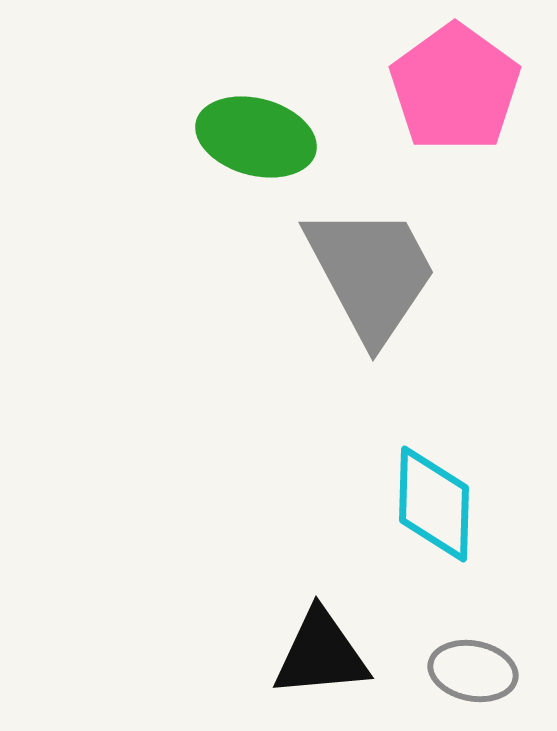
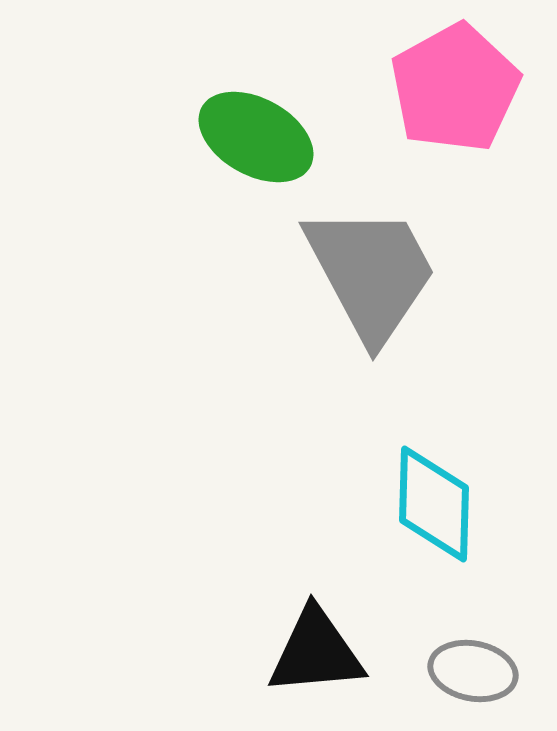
pink pentagon: rotated 7 degrees clockwise
green ellipse: rotated 14 degrees clockwise
black triangle: moved 5 px left, 2 px up
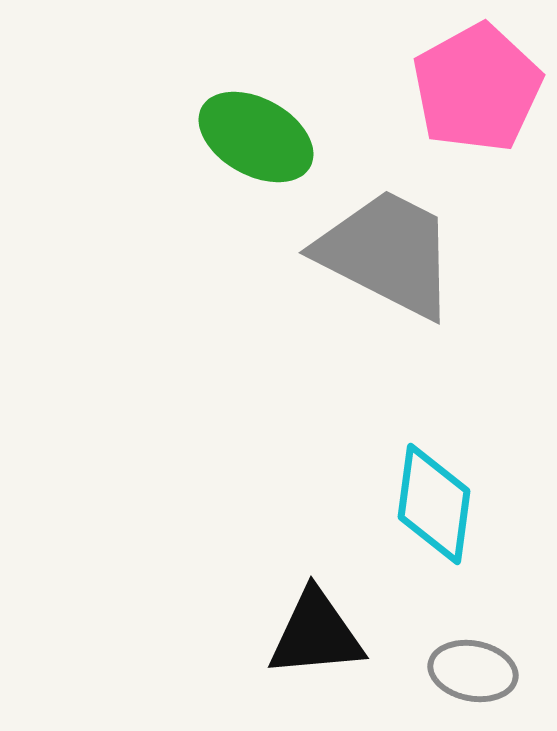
pink pentagon: moved 22 px right
gray trapezoid: moved 16 px right, 20 px up; rotated 35 degrees counterclockwise
cyan diamond: rotated 6 degrees clockwise
black triangle: moved 18 px up
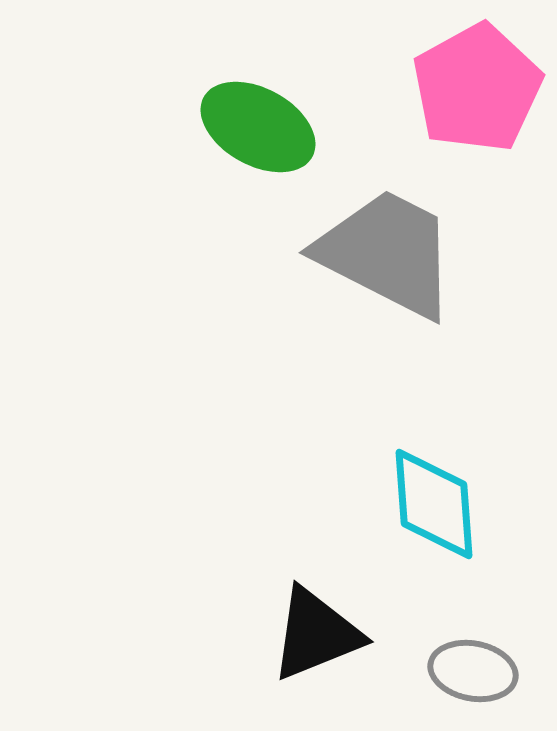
green ellipse: moved 2 px right, 10 px up
cyan diamond: rotated 12 degrees counterclockwise
black triangle: rotated 17 degrees counterclockwise
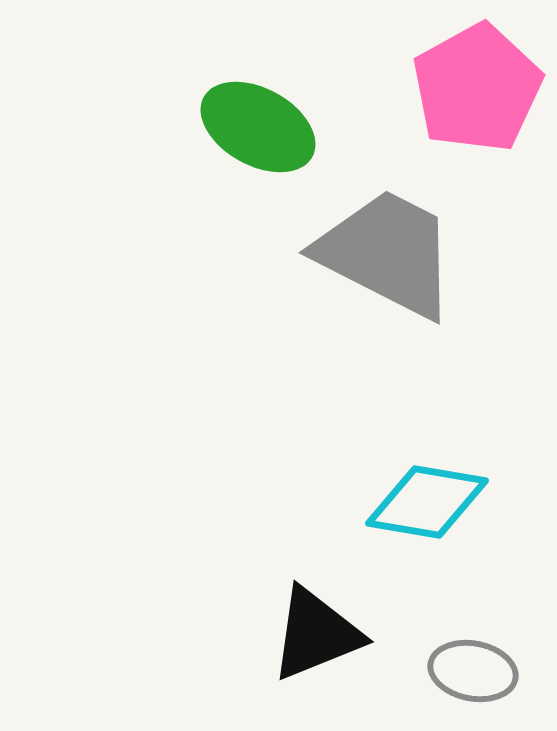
cyan diamond: moved 7 px left, 2 px up; rotated 76 degrees counterclockwise
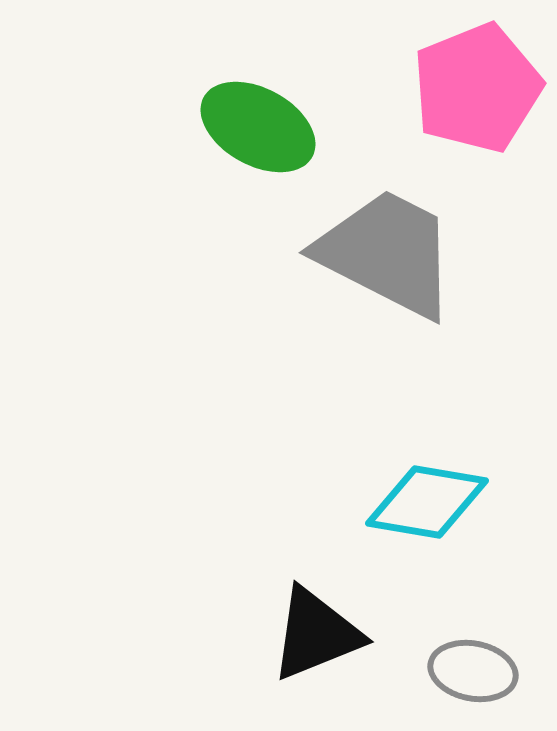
pink pentagon: rotated 7 degrees clockwise
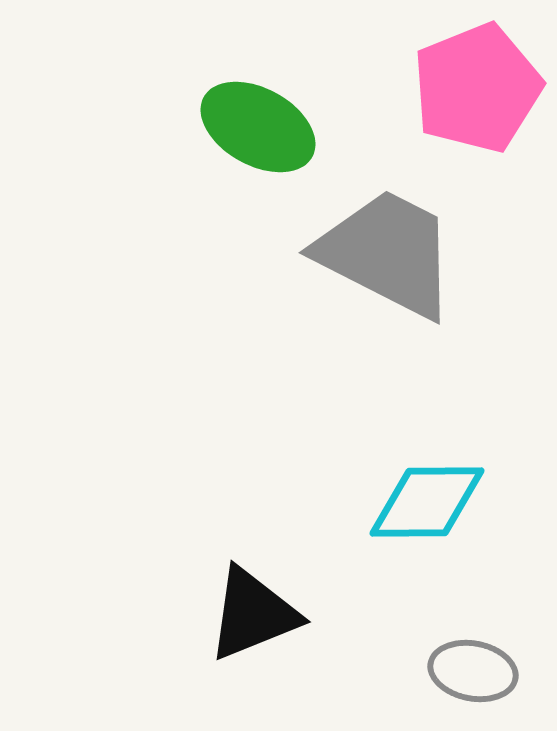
cyan diamond: rotated 10 degrees counterclockwise
black triangle: moved 63 px left, 20 px up
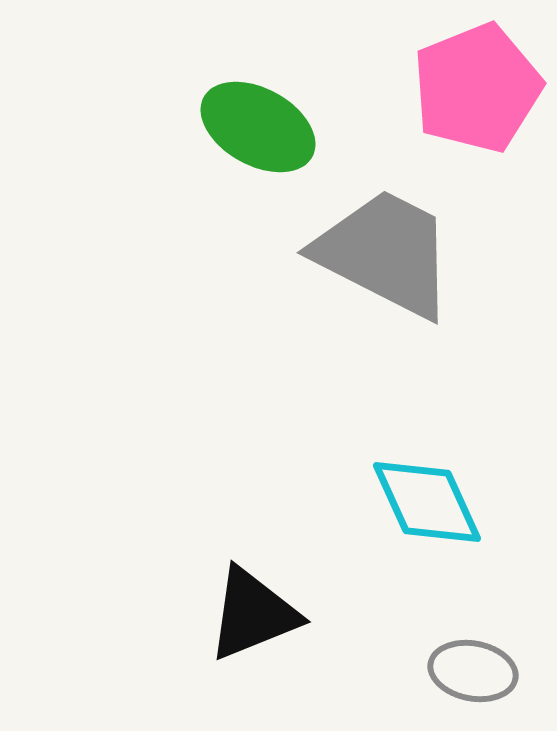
gray trapezoid: moved 2 px left
cyan diamond: rotated 66 degrees clockwise
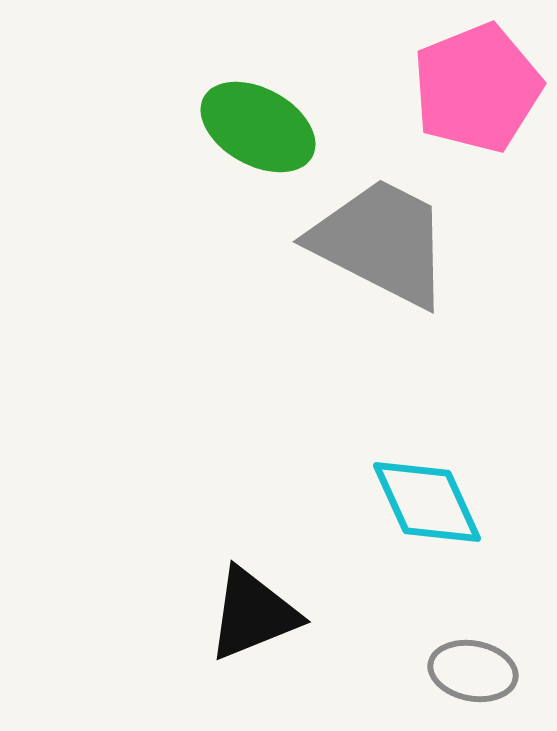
gray trapezoid: moved 4 px left, 11 px up
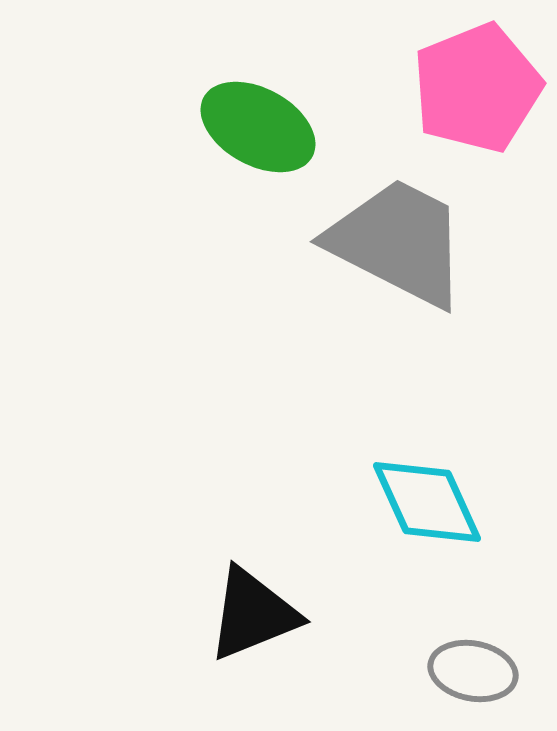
gray trapezoid: moved 17 px right
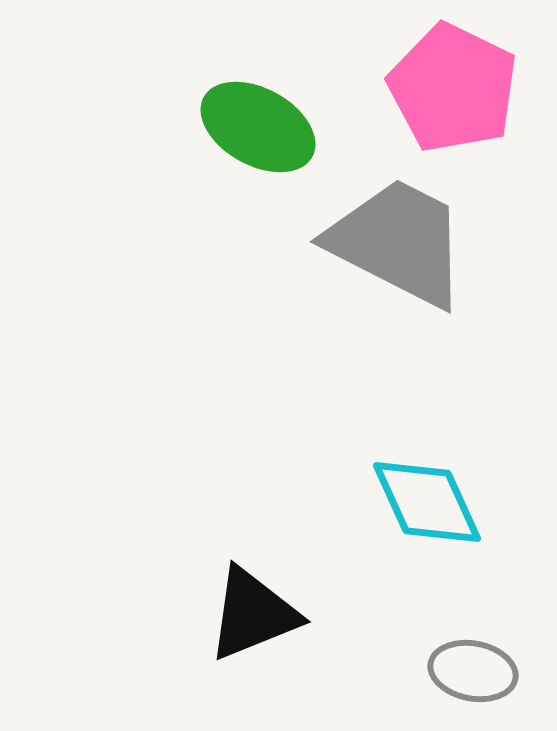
pink pentagon: moved 24 px left; rotated 24 degrees counterclockwise
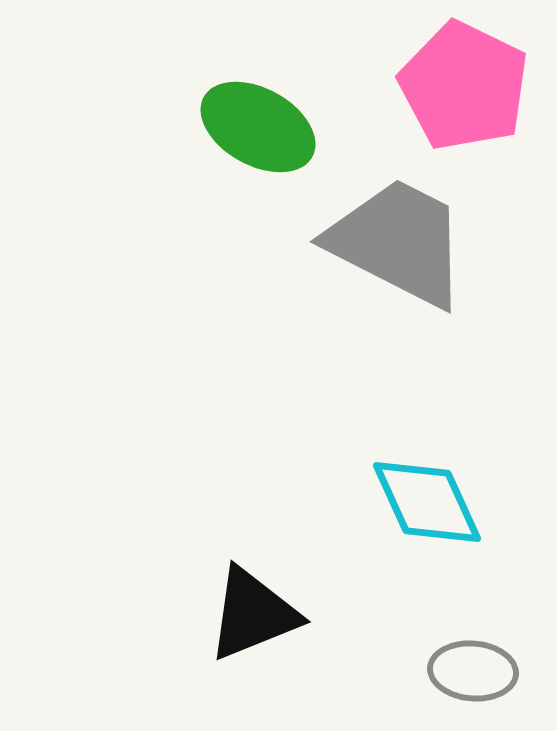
pink pentagon: moved 11 px right, 2 px up
gray ellipse: rotated 6 degrees counterclockwise
